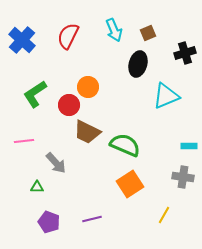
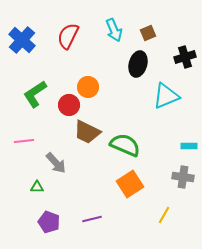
black cross: moved 4 px down
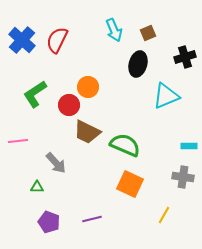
red semicircle: moved 11 px left, 4 px down
pink line: moved 6 px left
orange square: rotated 32 degrees counterclockwise
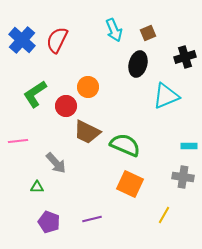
red circle: moved 3 px left, 1 px down
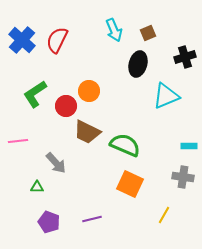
orange circle: moved 1 px right, 4 px down
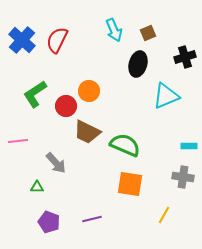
orange square: rotated 16 degrees counterclockwise
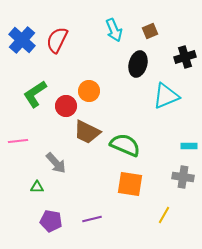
brown square: moved 2 px right, 2 px up
purple pentagon: moved 2 px right, 1 px up; rotated 10 degrees counterclockwise
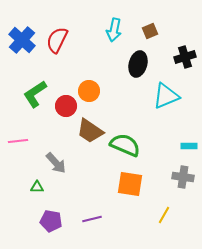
cyan arrow: rotated 35 degrees clockwise
brown trapezoid: moved 3 px right, 1 px up; rotated 8 degrees clockwise
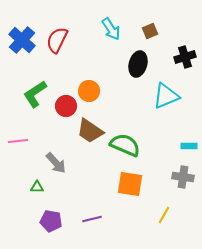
cyan arrow: moved 3 px left, 1 px up; rotated 45 degrees counterclockwise
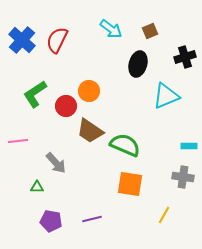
cyan arrow: rotated 20 degrees counterclockwise
